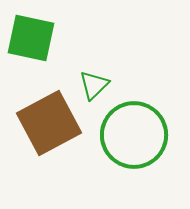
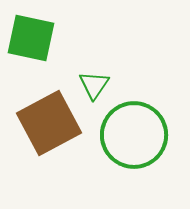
green triangle: rotated 12 degrees counterclockwise
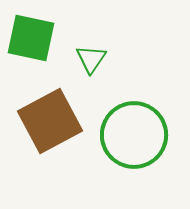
green triangle: moved 3 px left, 26 px up
brown square: moved 1 px right, 2 px up
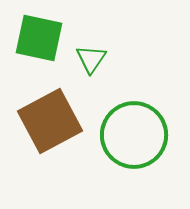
green square: moved 8 px right
